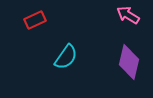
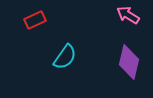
cyan semicircle: moved 1 px left
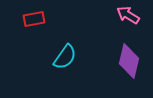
red rectangle: moved 1 px left, 1 px up; rotated 15 degrees clockwise
purple diamond: moved 1 px up
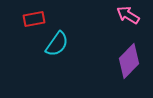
cyan semicircle: moved 8 px left, 13 px up
purple diamond: rotated 32 degrees clockwise
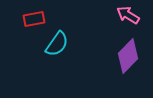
purple diamond: moved 1 px left, 5 px up
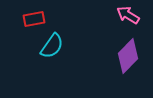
cyan semicircle: moved 5 px left, 2 px down
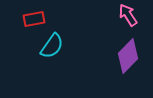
pink arrow: rotated 25 degrees clockwise
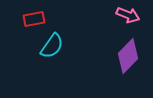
pink arrow: rotated 145 degrees clockwise
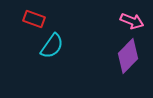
pink arrow: moved 4 px right, 6 px down
red rectangle: rotated 30 degrees clockwise
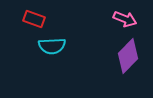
pink arrow: moved 7 px left, 2 px up
cyan semicircle: rotated 52 degrees clockwise
